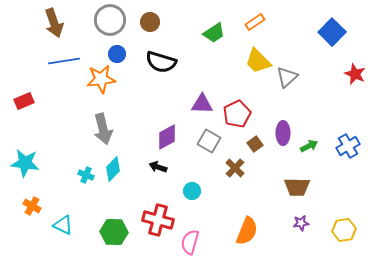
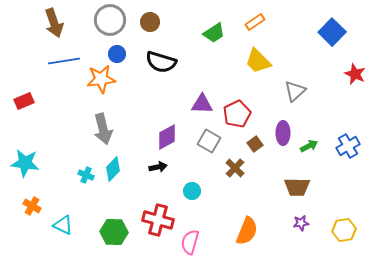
gray triangle: moved 8 px right, 14 px down
black arrow: rotated 150 degrees clockwise
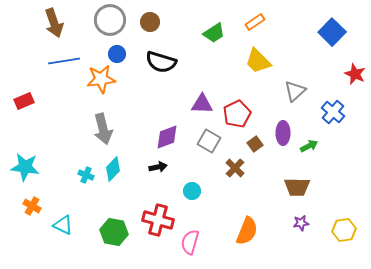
purple diamond: rotated 8 degrees clockwise
blue cross: moved 15 px left, 34 px up; rotated 20 degrees counterclockwise
cyan star: moved 4 px down
green hexagon: rotated 8 degrees clockwise
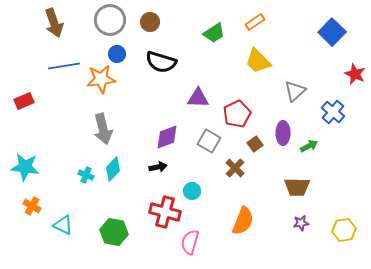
blue line: moved 5 px down
purple triangle: moved 4 px left, 6 px up
red cross: moved 7 px right, 8 px up
orange semicircle: moved 4 px left, 10 px up
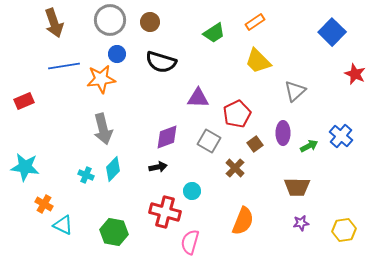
blue cross: moved 8 px right, 24 px down
orange cross: moved 12 px right, 2 px up
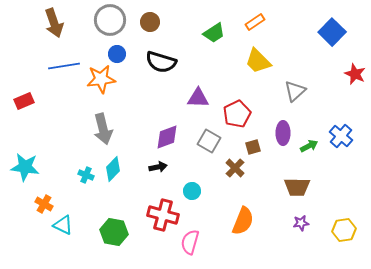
brown square: moved 2 px left, 3 px down; rotated 21 degrees clockwise
red cross: moved 2 px left, 3 px down
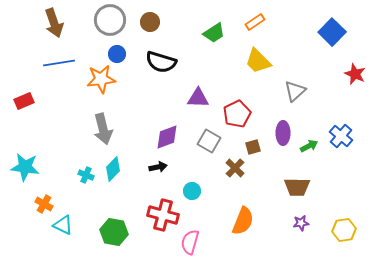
blue line: moved 5 px left, 3 px up
